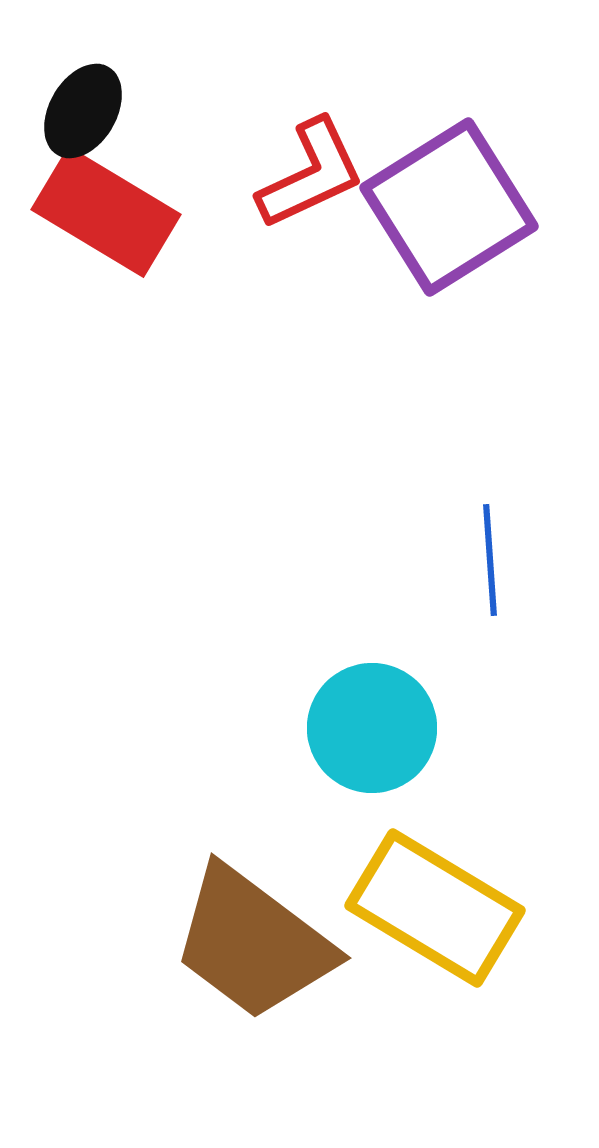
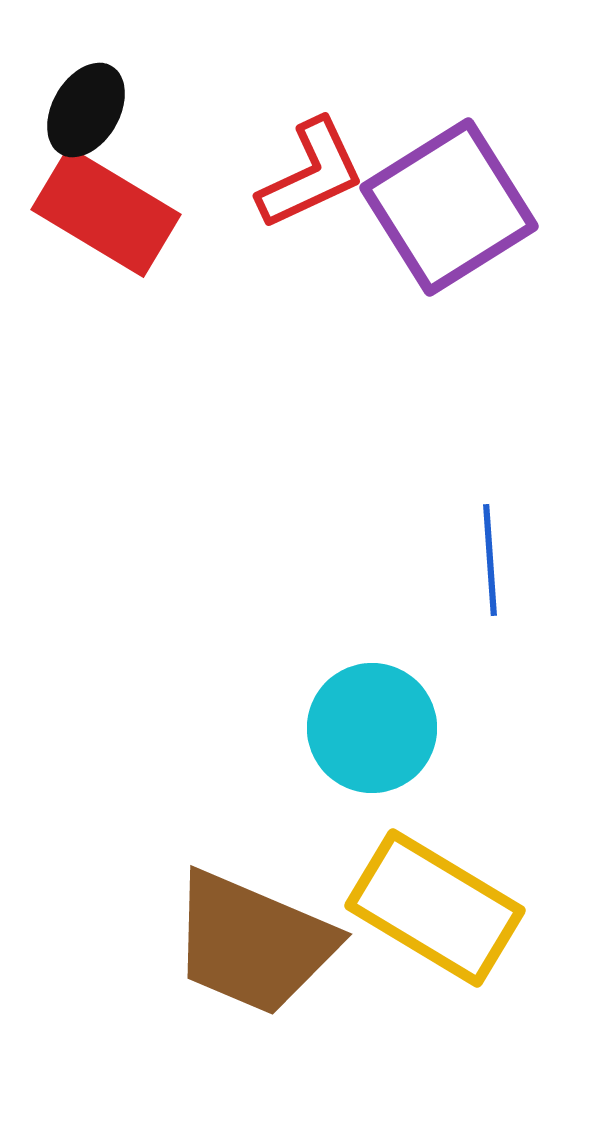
black ellipse: moved 3 px right, 1 px up
brown trapezoid: rotated 14 degrees counterclockwise
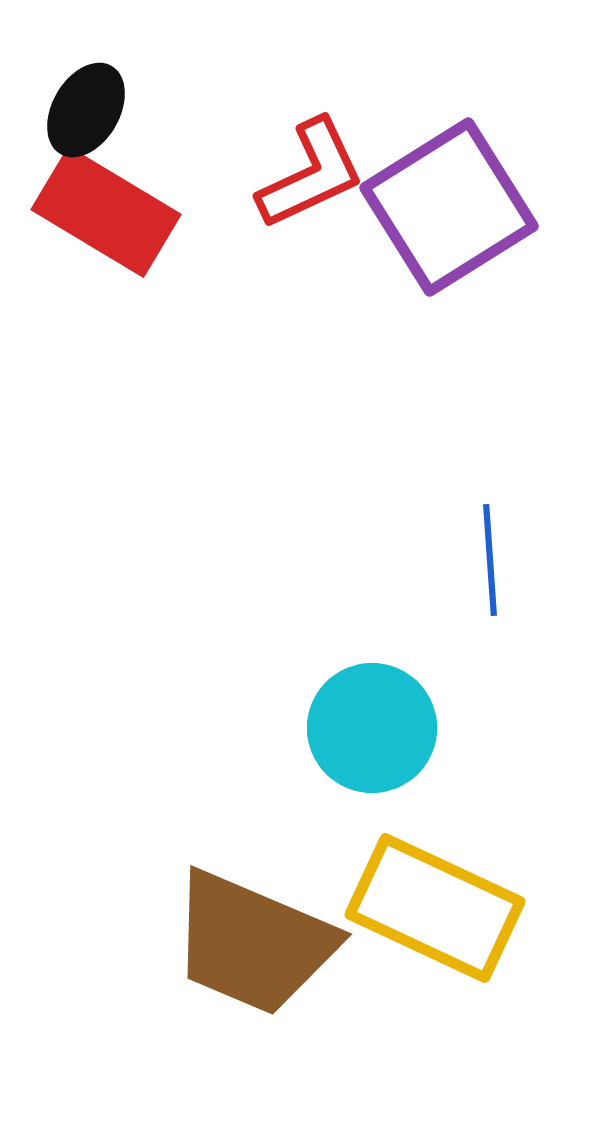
yellow rectangle: rotated 6 degrees counterclockwise
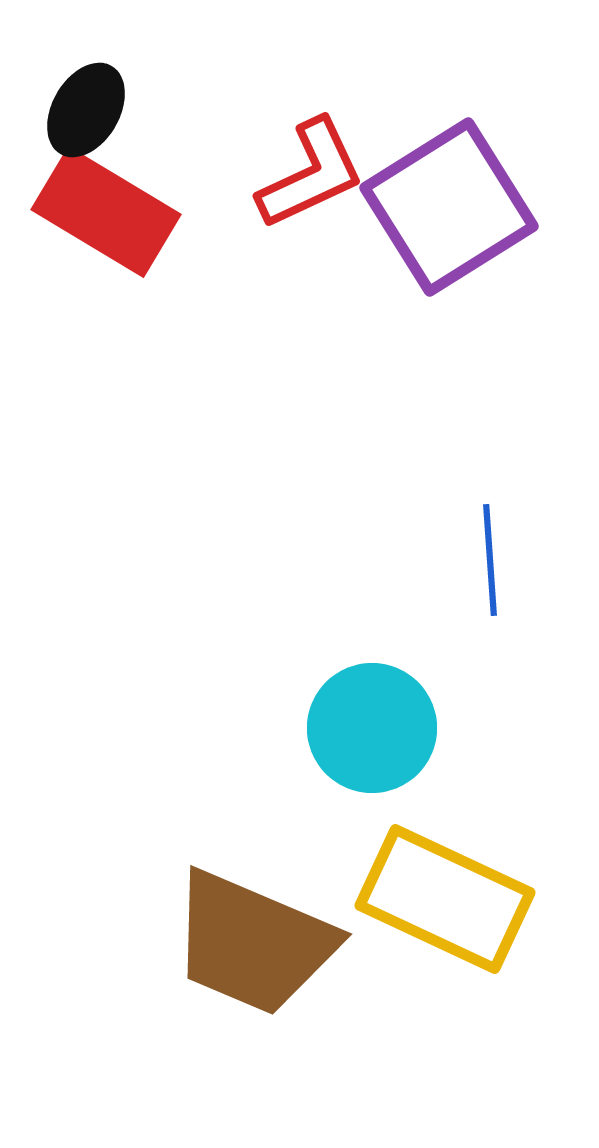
yellow rectangle: moved 10 px right, 9 px up
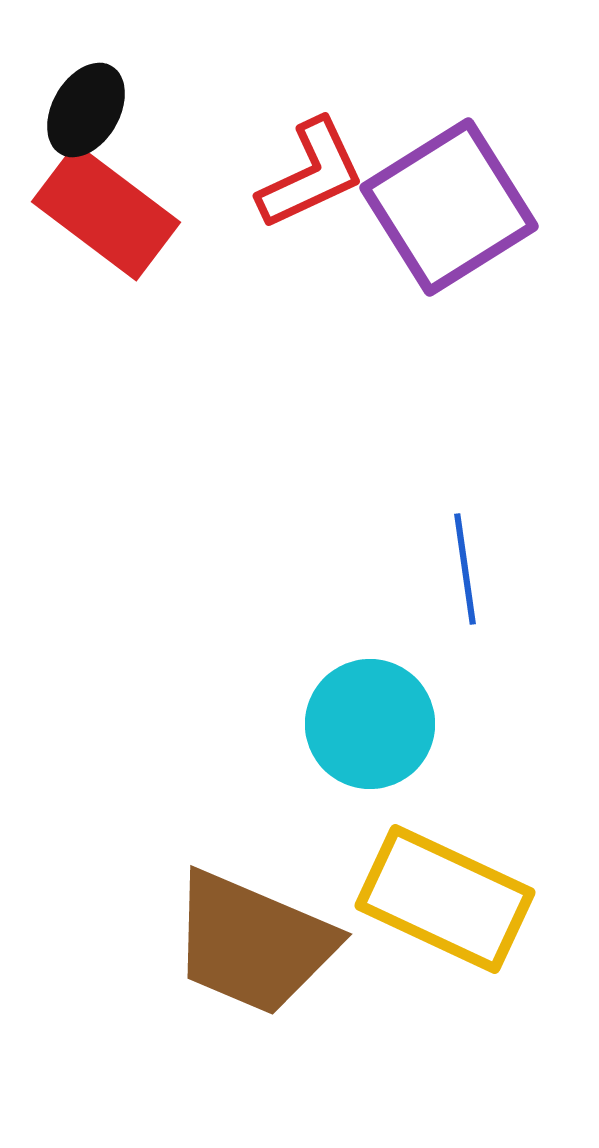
red rectangle: rotated 6 degrees clockwise
blue line: moved 25 px left, 9 px down; rotated 4 degrees counterclockwise
cyan circle: moved 2 px left, 4 px up
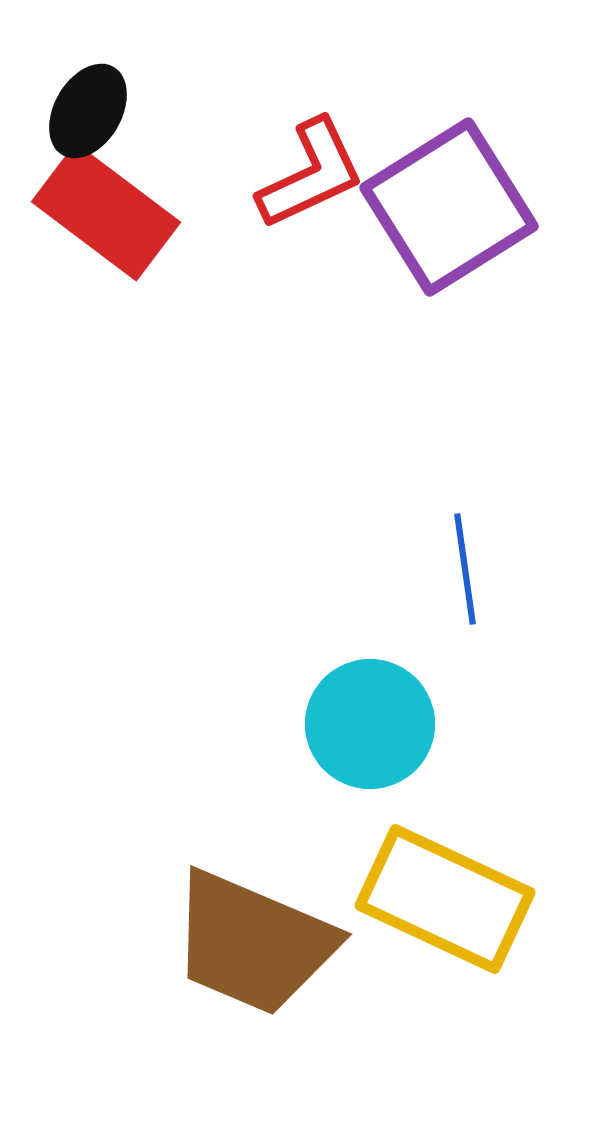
black ellipse: moved 2 px right, 1 px down
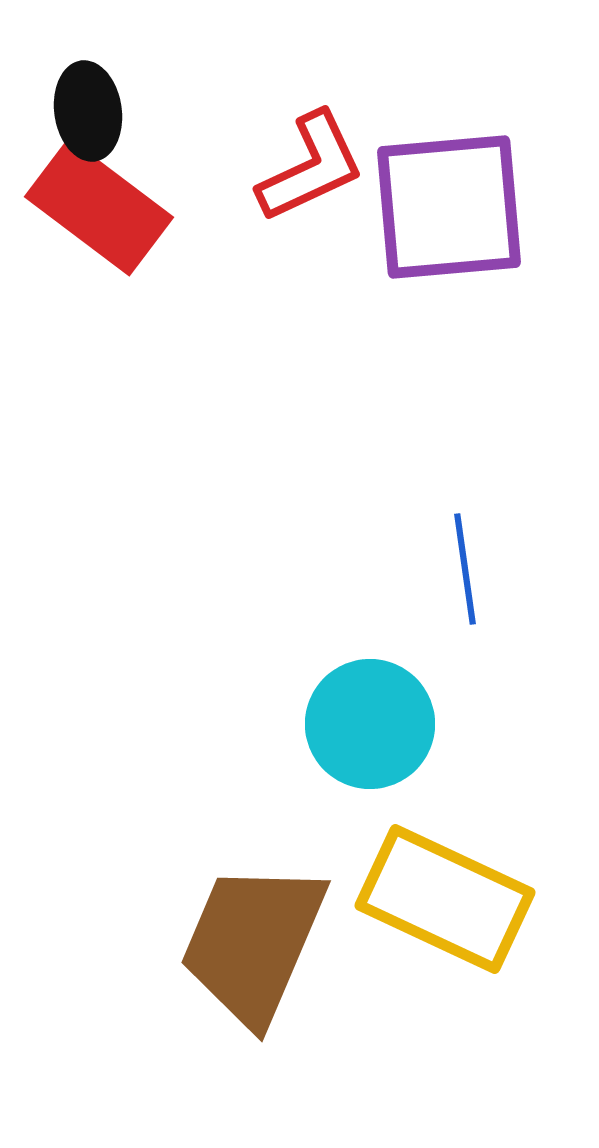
black ellipse: rotated 38 degrees counterclockwise
red L-shape: moved 7 px up
purple square: rotated 27 degrees clockwise
red rectangle: moved 7 px left, 5 px up
brown trapezoid: rotated 90 degrees clockwise
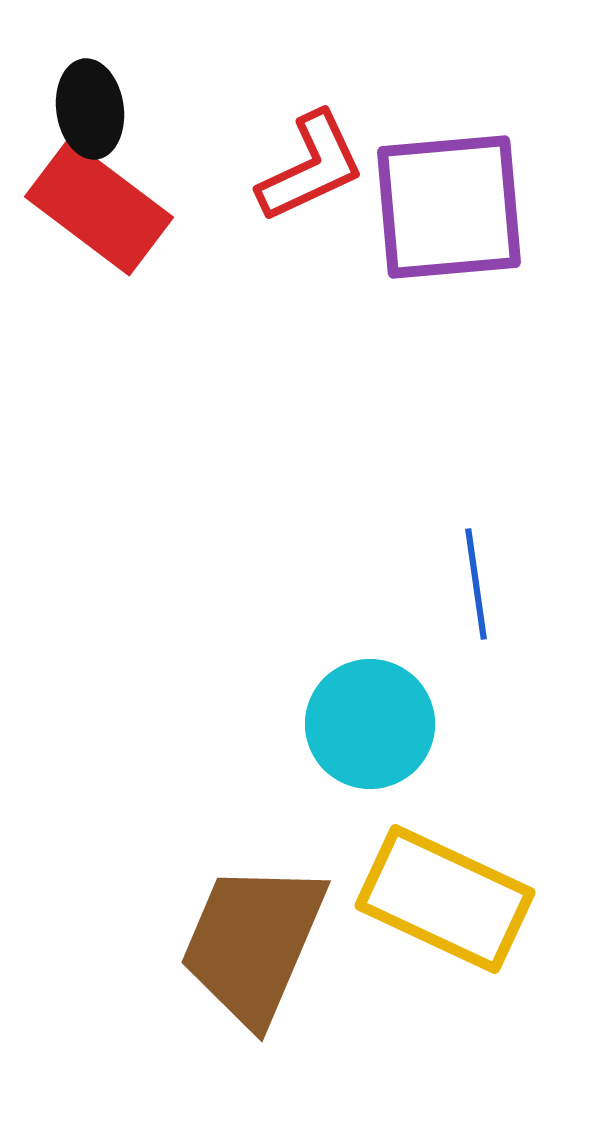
black ellipse: moved 2 px right, 2 px up
blue line: moved 11 px right, 15 px down
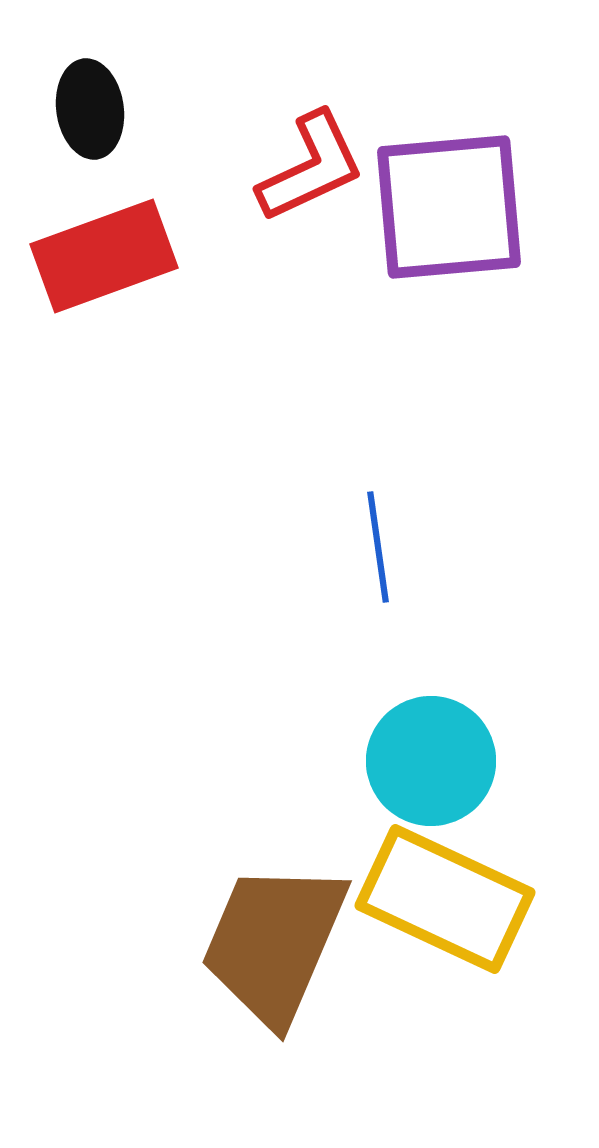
red rectangle: moved 5 px right, 49 px down; rotated 57 degrees counterclockwise
blue line: moved 98 px left, 37 px up
cyan circle: moved 61 px right, 37 px down
brown trapezoid: moved 21 px right
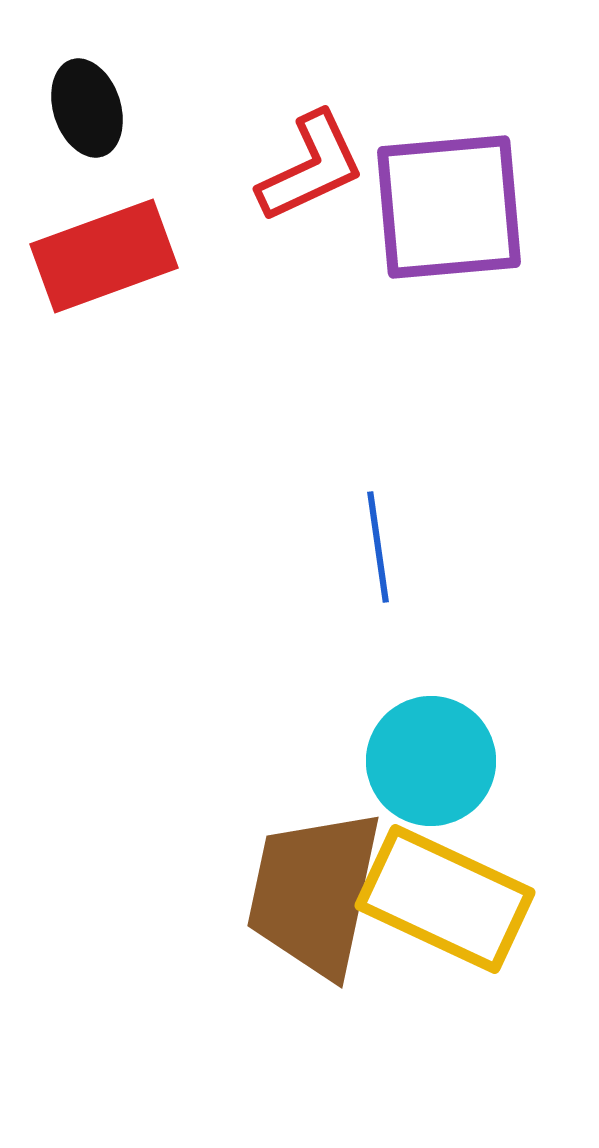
black ellipse: moved 3 px left, 1 px up; rotated 10 degrees counterclockwise
brown trapezoid: moved 40 px right, 50 px up; rotated 11 degrees counterclockwise
